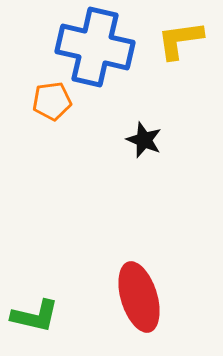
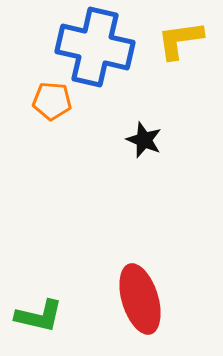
orange pentagon: rotated 12 degrees clockwise
red ellipse: moved 1 px right, 2 px down
green L-shape: moved 4 px right
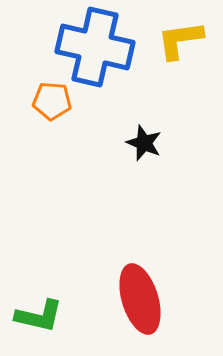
black star: moved 3 px down
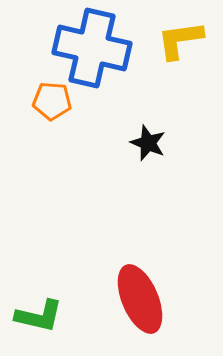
blue cross: moved 3 px left, 1 px down
black star: moved 4 px right
red ellipse: rotated 6 degrees counterclockwise
